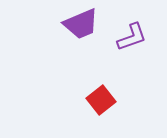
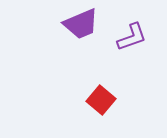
red square: rotated 12 degrees counterclockwise
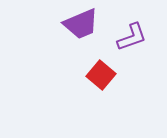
red square: moved 25 px up
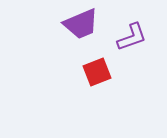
red square: moved 4 px left, 3 px up; rotated 28 degrees clockwise
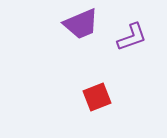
red square: moved 25 px down
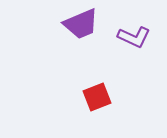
purple L-shape: moved 2 px right; rotated 44 degrees clockwise
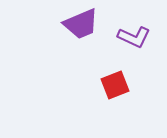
red square: moved 18 px right, 12 px up
